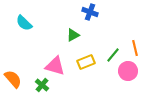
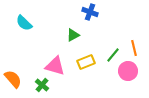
orange line: moved 1 px left
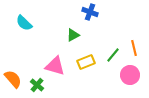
pink circle: moved 2 px right, 4 px down
green cross: moved 5 px left
